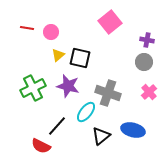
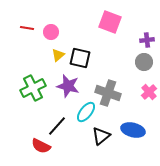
pink square: rotated 30 degrees counterclockwise
purple cross: rotated 16 degrees counterclockwise
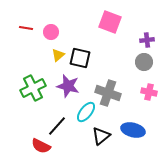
red line: moved 1 px left
pink cross: rotated 35 degrees counterclockwise
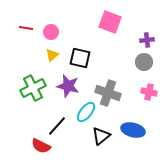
yellow triangle: moved 6 px left
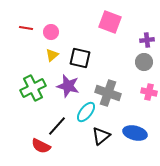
blue ellipse: moved 2 px right, 3 px down
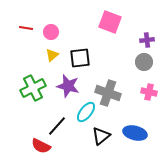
black square: rotated 20 degrees counterclockwise
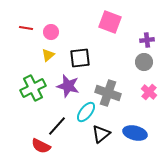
yellow triangle: moved 4 px left
pink cross: rotated 28 degrees clockwise
black triangle: moved 2 px up
